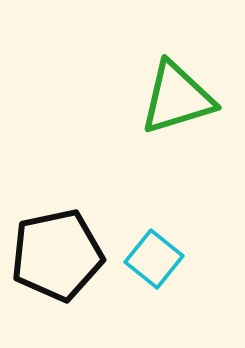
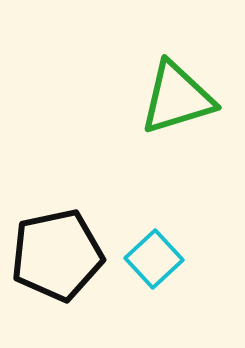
cyan square: rotated 8 degrees clockwise
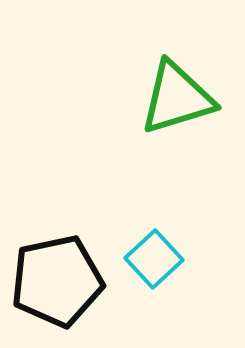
black pentagon: moved 26 px down
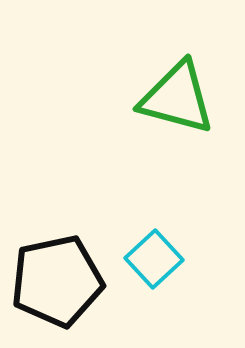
green triangle: rotated 32 degrees clockwise
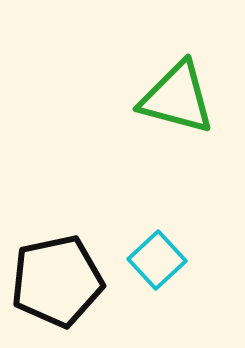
cyan square: moved 3 px right, 1 px down
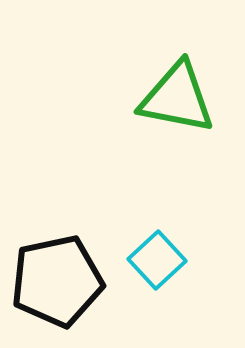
green triangle: rotated 4 degrees counterclockwise
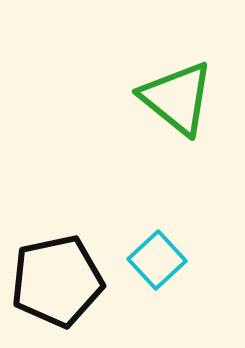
green triangle: rotated 28 degrees clockwise
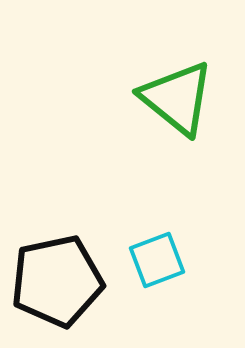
cyan square: rotated 22 degrees clockwise
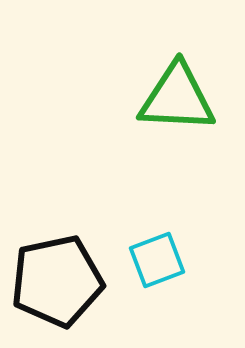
green triangle: rotated 36 degrees counterclockwise
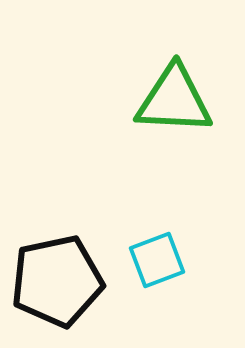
green triangle: moved 3 px left, 2 px down
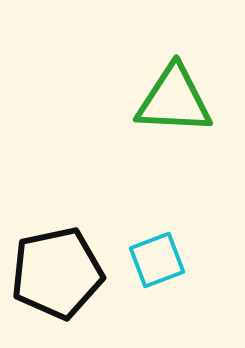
black pentagon: moved 8 px up
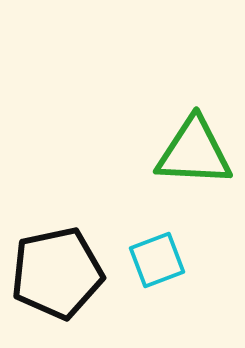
green triangle: moved 20 px right, 52 px down
